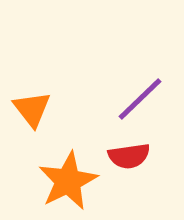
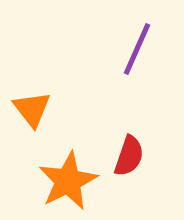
purple line: moved 3 px left, 50 px up; rotated 22 degrees counterclockwise
red semicircle: rotated 63 degrees counterclockwise
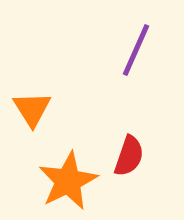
purple line: moved 1 px left, 1 px down
orange triangle: rotated 6 degrees clockwise
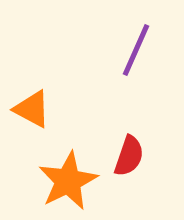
orange triangle: rotated 30 degrees counterclockwise
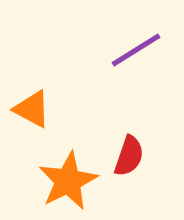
purple line: rotated 34 degrees clockwise
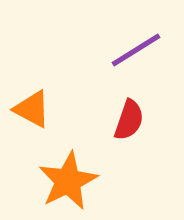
red semicircle: moved 36 px up
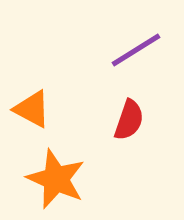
orange star: moved 12 px left, 2 px up; rotated 22 degrees counterclockwise
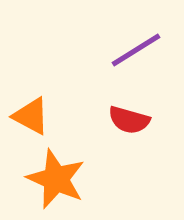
orange triangle: moved 1 px left, 7 px down
red semicircle: rotated 87 degrees clockwise
